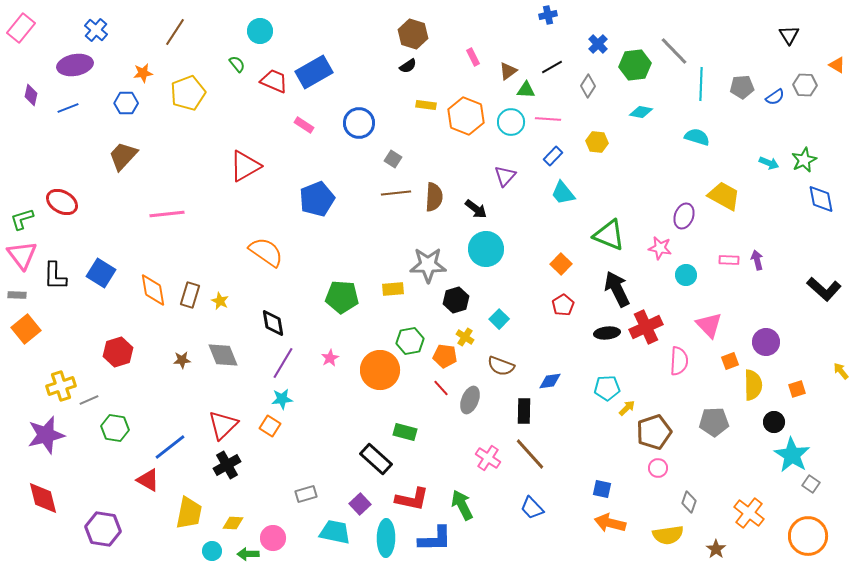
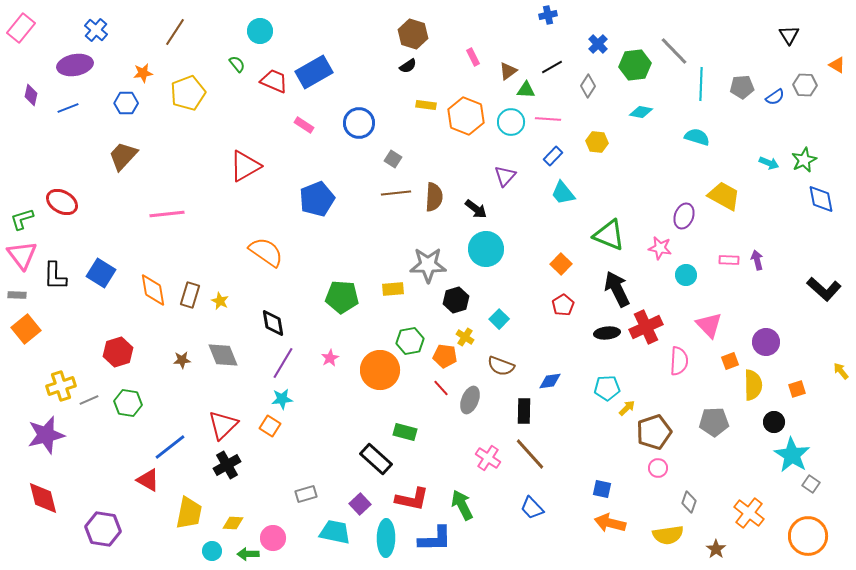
green hexagon at (115, 428): moved 13 px right, 25 px up
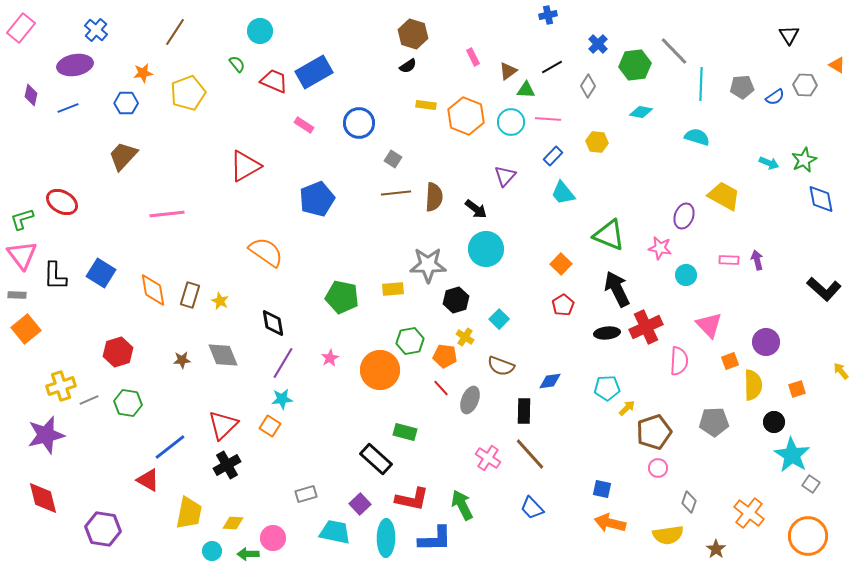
green pentagon at (342, 297): rotated 8 degrees clockwise
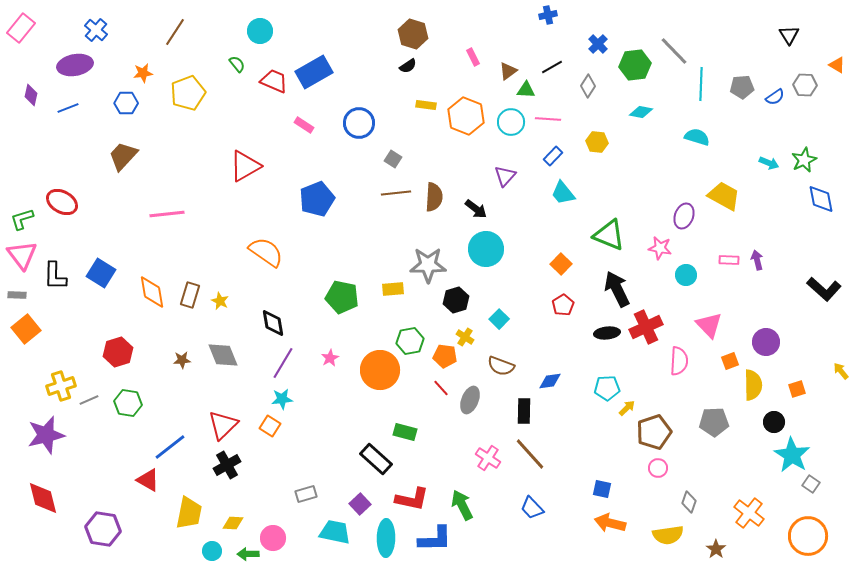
orange diamond at (153, 290): moved 1 px left, 2 px down
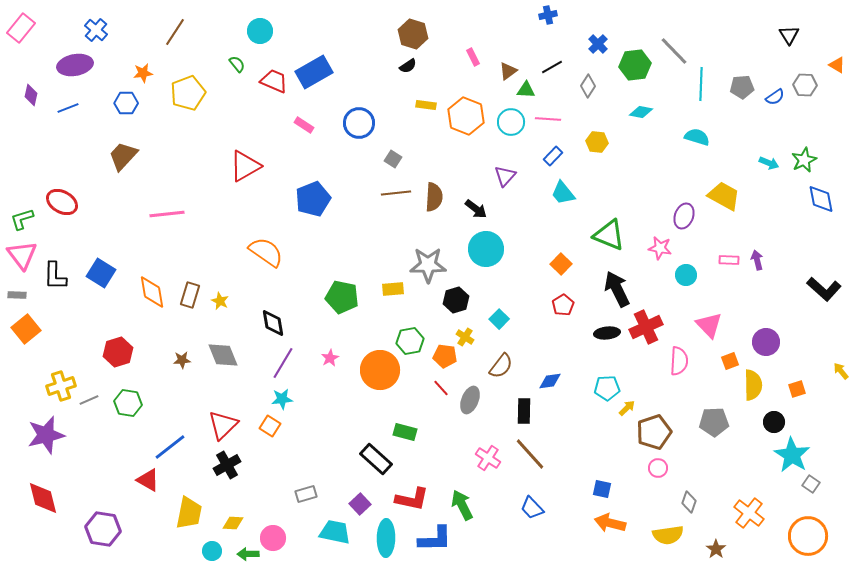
blue pentagon at (317, 199): moved 4 px left
brown semicircle at (501, 366): rotated 72 degrees counterclockwise
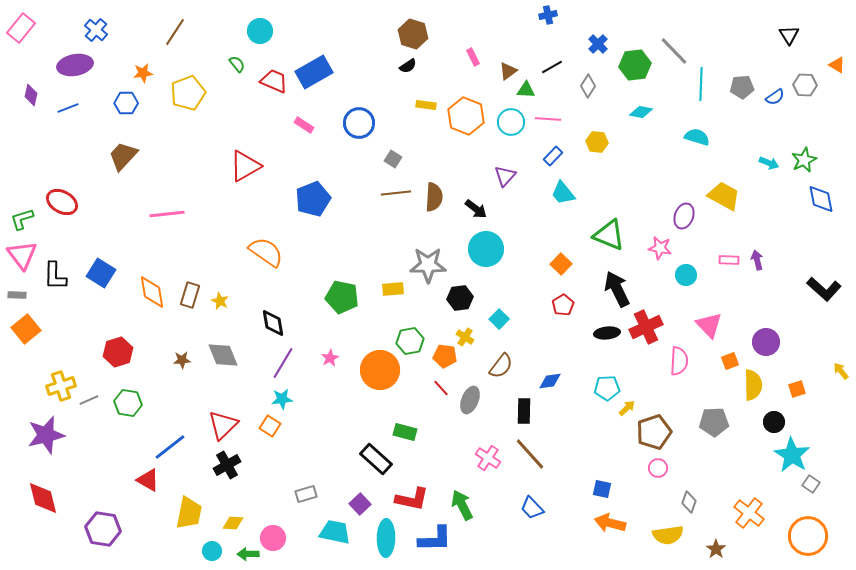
black hexagon at (456, 300): moved 4 px right, 2 px up; rotated 10 degrees clockwise
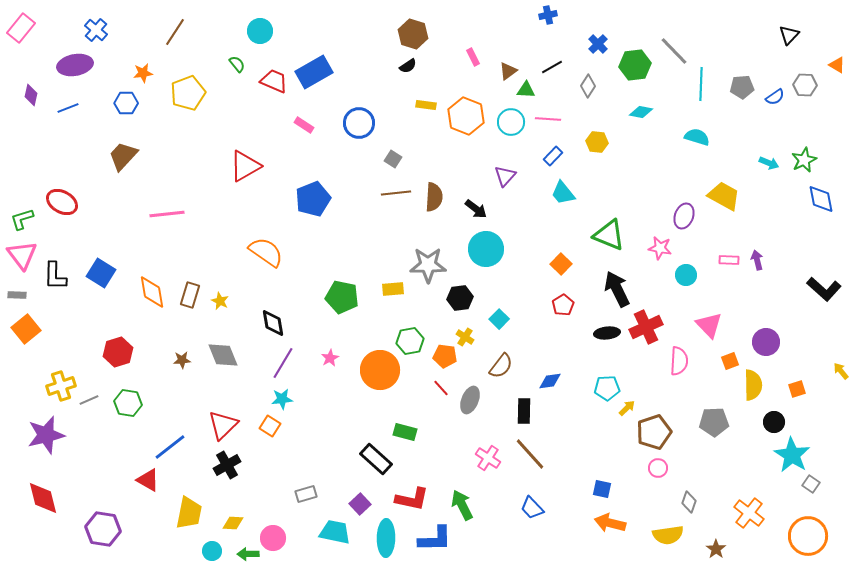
black triangle at (789, 35): rotated 15 degrees clockwise
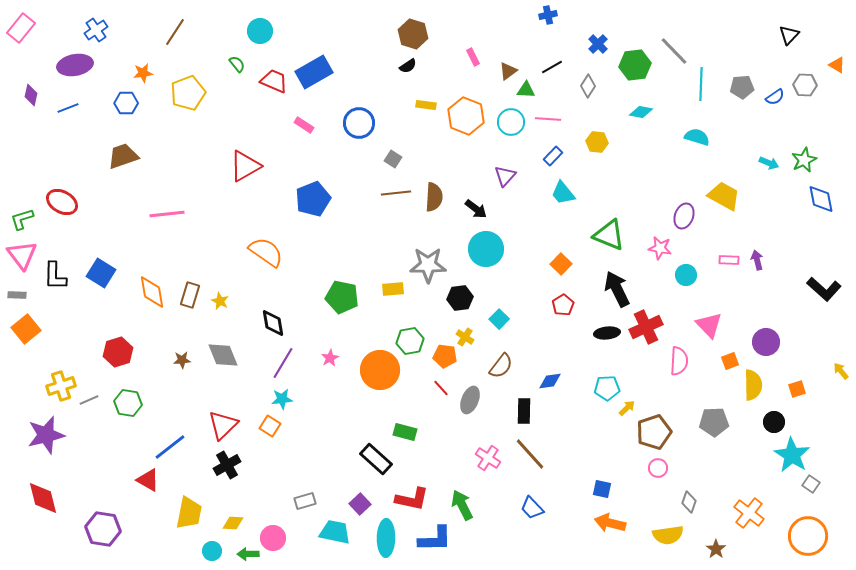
blue cross at (96, 30): rotated 15 degrees clockwise
brown trapezoid at (123, 156): rotated 28 degrees clockwise
gray rectangle at (306, 494): moved 1 px left, 7 px down
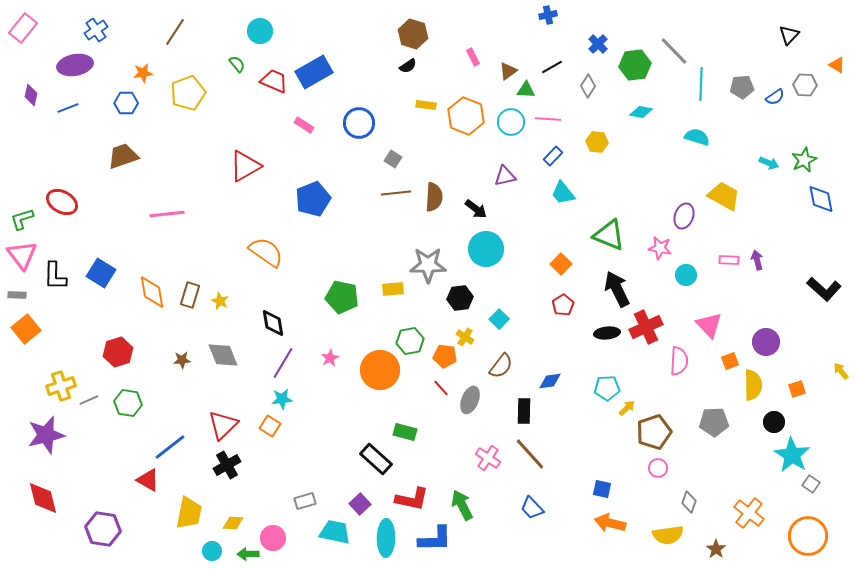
pink rectangle at (21, 28): moved 2 px right
purple triangle at (505, 176): rotated 35 degrees clockwise
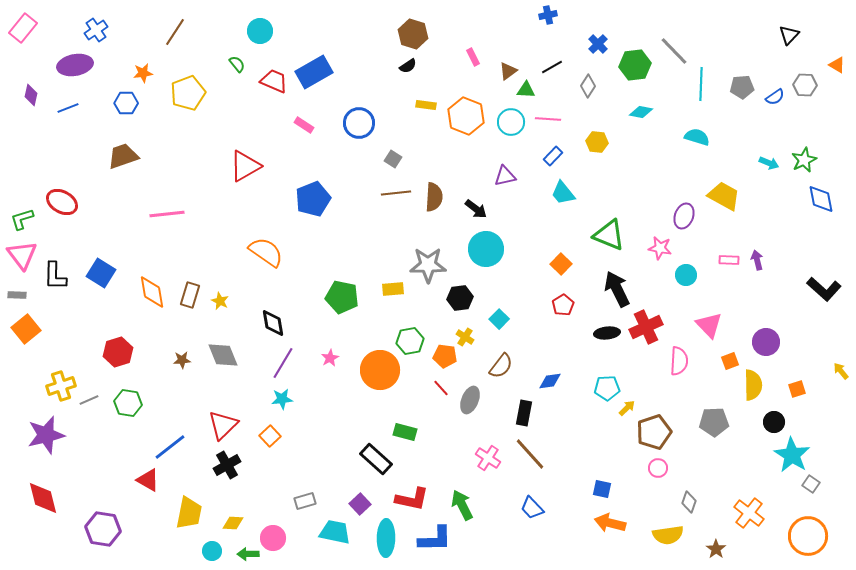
black rectangle at (524, 411): moved 2 px down; rotated 10 degrees clockwise
orange square at (270, 426): moved 10 px down; rotated 15 degrees clockwise
